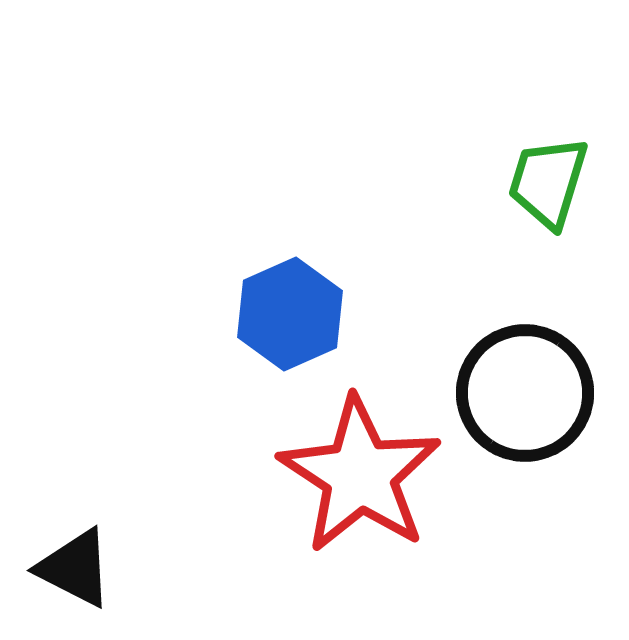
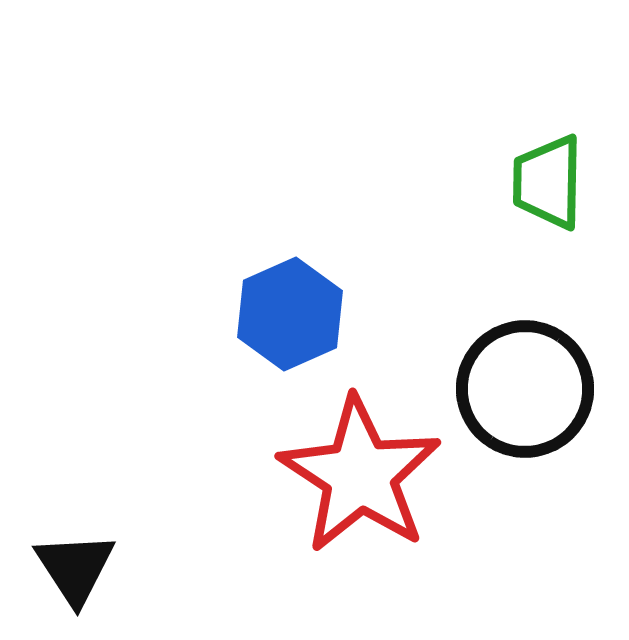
green trapezoid: rotated 16 degrees counterclockwise
black circle: moved 4 px up
black triangle: rotated 30 degrees clockwise
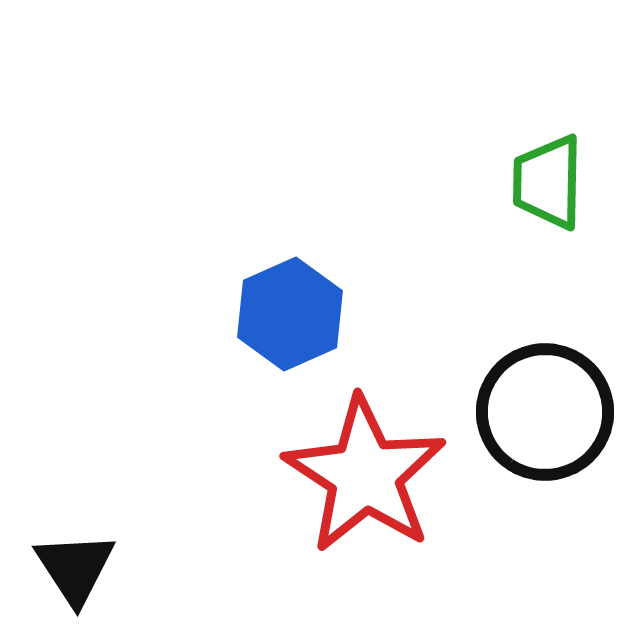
black circle: moved 20 px right, 23 px down
red star: moved 5 px right
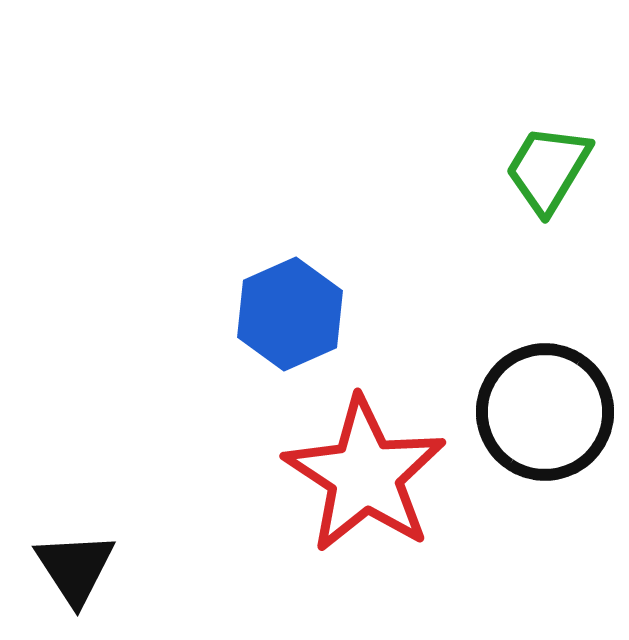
green trapezoid: moved 13 px up; rotated 30 degrees clockwise
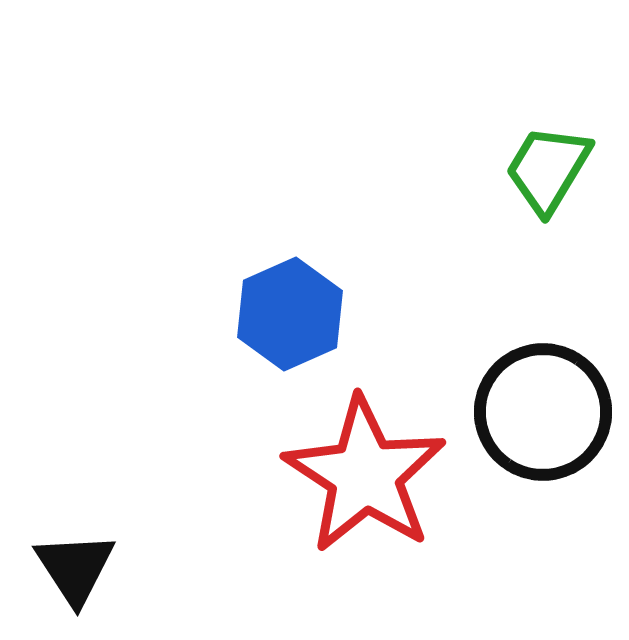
black circle: moved 2 px left
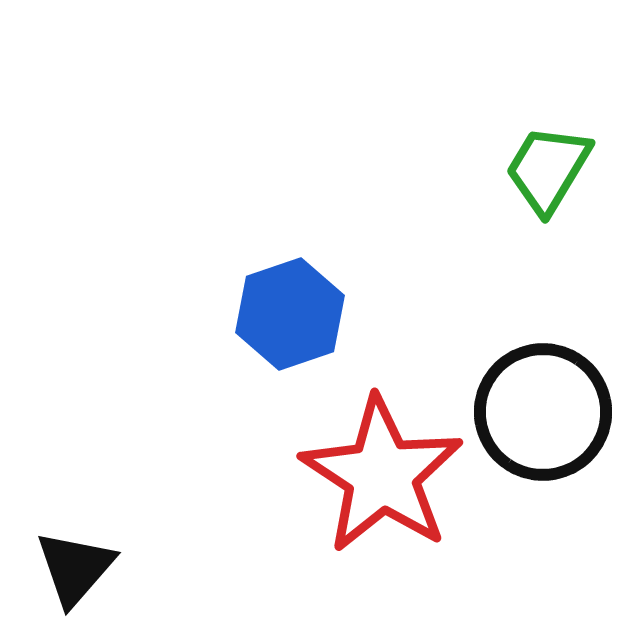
blue hexagon: rotated 5 degrees clockwise
red star: moved 17 px right
black triangle: rotated 14 degrees clockwise
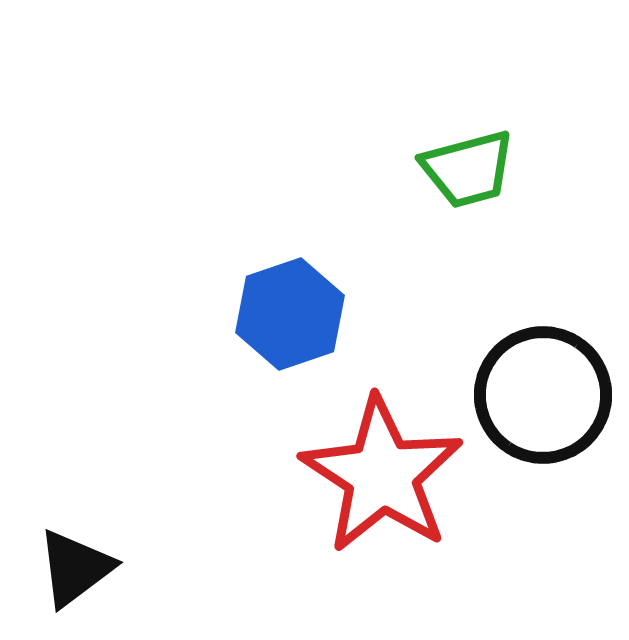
green trapezoid: moved 80 px left; rotated 136 degrees counterclockwise
black circle: moved 17 px up
black triangle: rotated 12 degrees clockwise
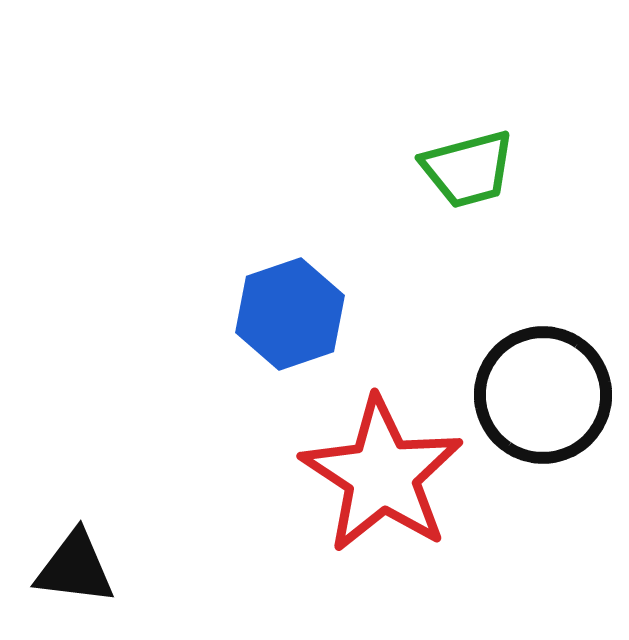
black triangle: rotated 44 degrees clockwise
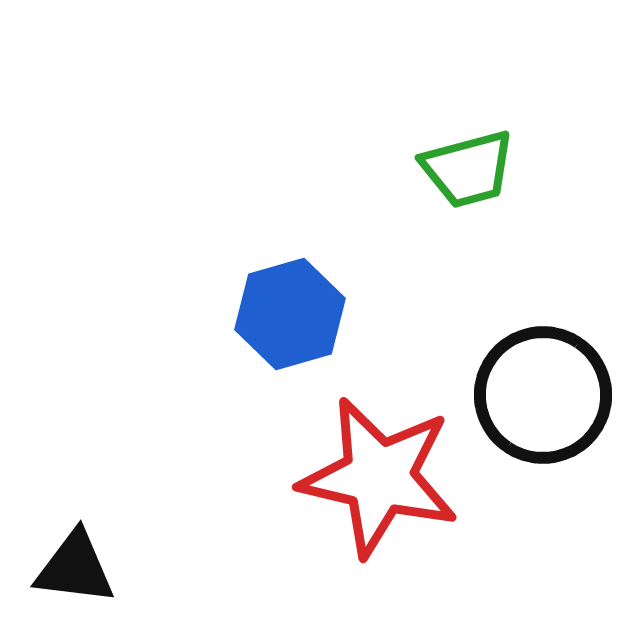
blue hexagon: rotated 3 degrees clockwise
red star: moved 3 px left, 2 px down; rotated 20 degrees counterclockwise
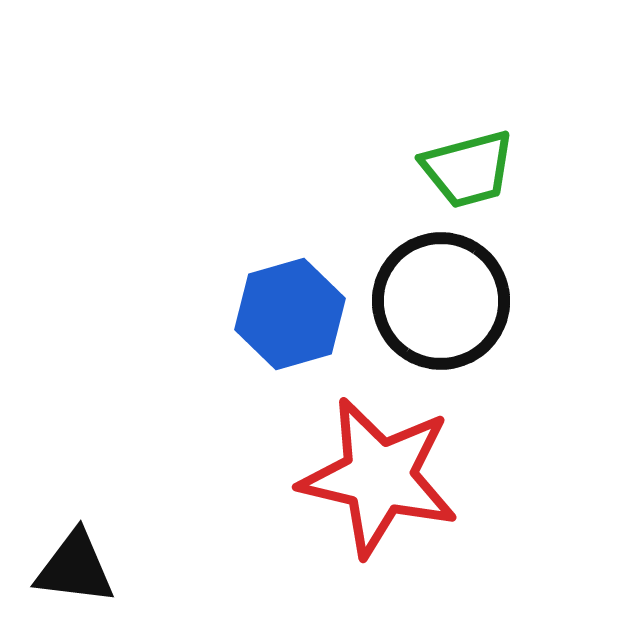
black circle: moved 102 px left, 94 px up
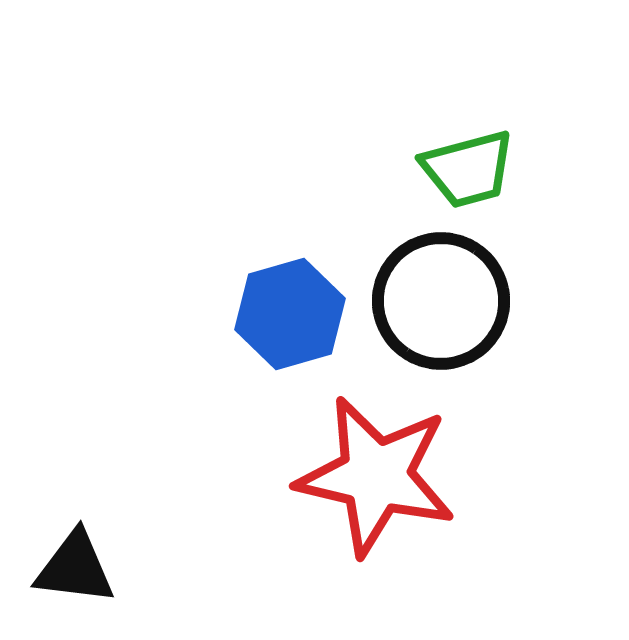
red star: moved 3 px left, 1 px up
